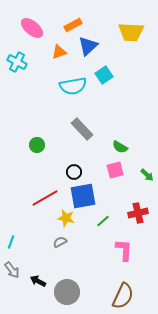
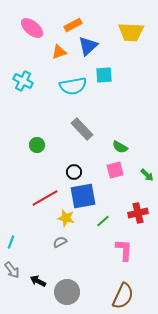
cyan cross: moved 6 px right, 19 px down
cyan square: rotated 30 degrees clockwise
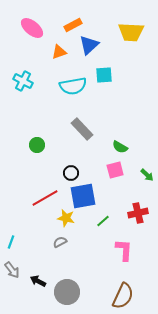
blue triangle: moved 1 px right, 1 px up
black circle: moved 3 px left, 1 px down
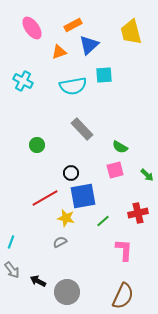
pink ellipse: rotated 15 degrees clockwise
yellow trapezoid: rotated 72 degrees clockwise
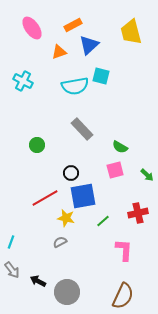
cyan square: moved 3 px left, 1 px down; rotated 18 degrees clockwise
cyan semicircle: moved 2 px right
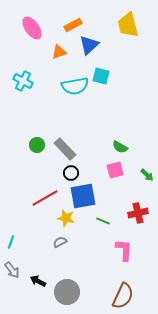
yellow trapezoid: moved 3 px left, 7 px up
gray rectangle: moved 17 px left, 20 px down
green line: rotated 64 degrees clockwise
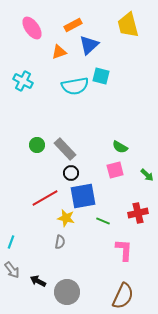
gray semicircle: rotated 128 degrees clockwise
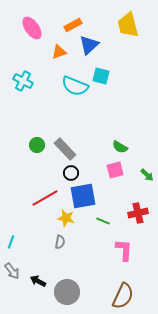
cyan semicircle: rotated 32 degrees clockwise
gray arrow: moved 1 px down
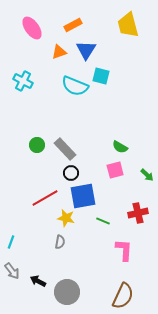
blue triangle: moved 3 px left, 5 px down; rotated 15 degrees counterclockwise
